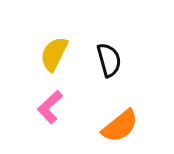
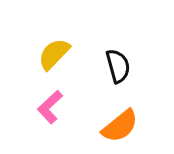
yellow semicircle: rotated 18 degrees clockwise
black semicircle: moved 9 px right, 6 px down
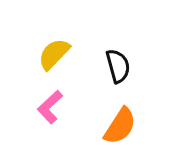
orange semicircle: rotated 18 degrees counterclockwise
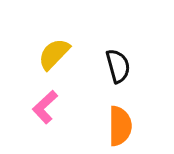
pink L-shape: moved 5 px left
orange semicircle: rotated 33 degrees counterclockwise
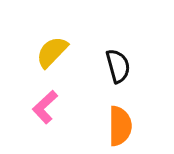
yellow semicircle: moved 2 px left, 2 px up
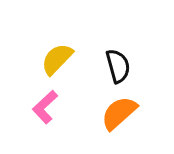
yellow semicircle: moved 5 px right, 7 px down
orange semicircle: moved 1 px left, 13 px up; rotated 132 degrees counterclockwise
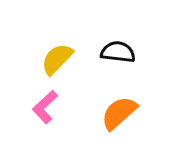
black semicircle: moved 14 px up; rotated 68 degrees counterclockwise
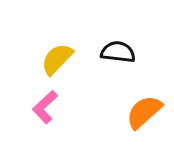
orange semicircle: moved 25 px right, 1 px up
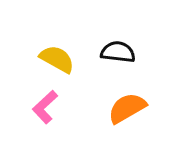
yellow semicircle: rotated 75 degrees clockwise
orange semicircle: moved 17 px left, 4 px up; rotated 12 degrees clockwise
